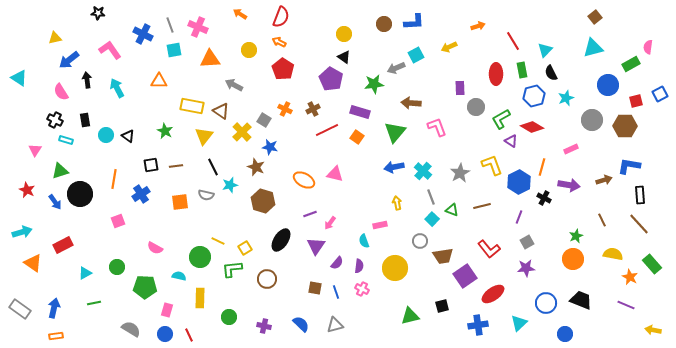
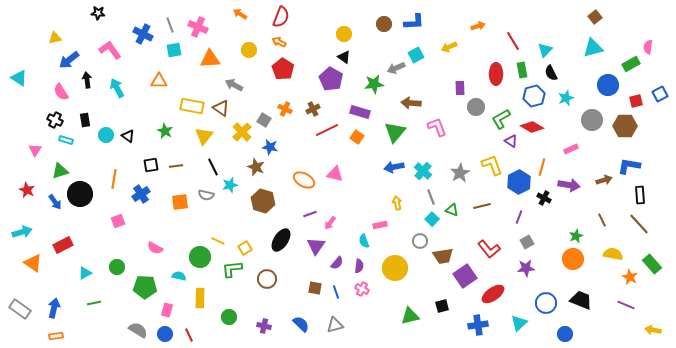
brown triangle at (221, 111): moved 3 px up
gray semicircle at (131, 329): moved 7 px right, 1 px down
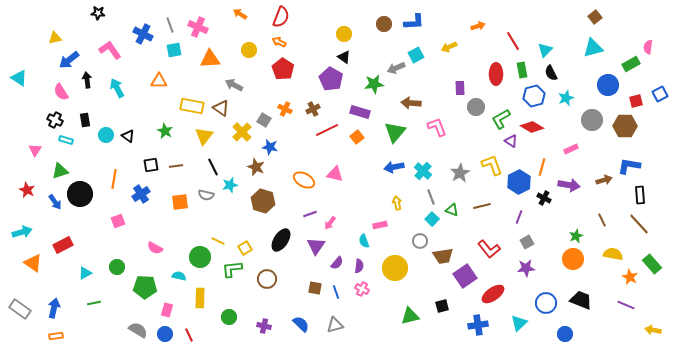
orange square at (357, 137): rotated 16 degrees clockwise
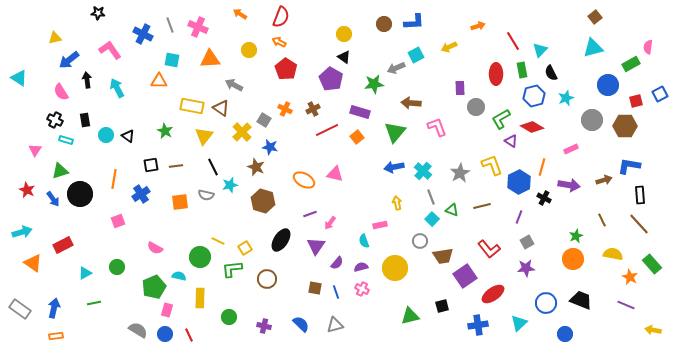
cyan square at (174, 50): moved 2 px left, 10 px down; rotated 21 degrees clockwise
cyan triangle at (545, 50): moved 5 px left
red pentagon at (283, 69): moved 3 px right
blue arrow at (55, 202): moved 2 px left, 3 px up
purple semicircle at (359, 266): moved 2 px right, 1 px down; rotated 112 degrees counterclockwise
green pentagon at (145, 287): moved 9 px right; rotated 25 degrees counterclockwise
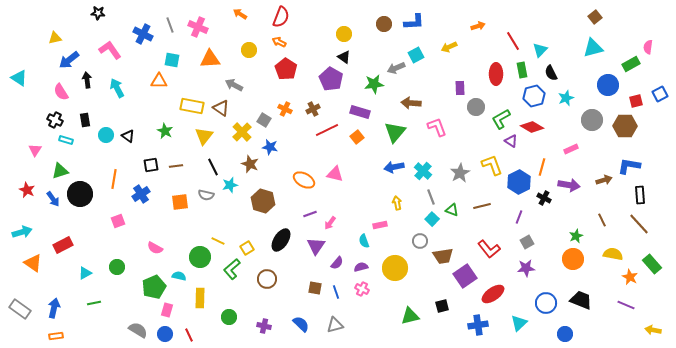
brown star at (256, 167): moved 6 px left, 3 px up
yellow square at (245, 248): moved 2 px right
green L-shape at (232, 269): rotated 35 degrees counterclockwise
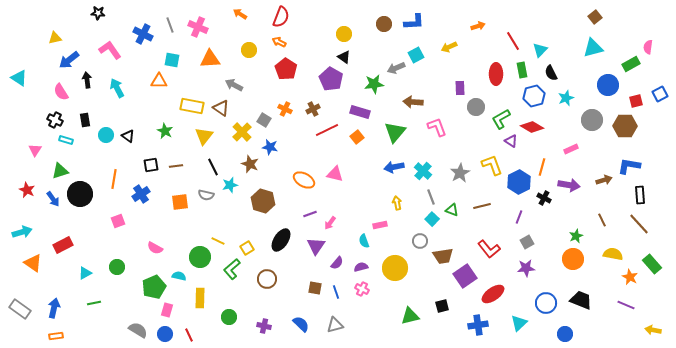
brown arrow at (411, 103): moved 2 px right, 1 px up
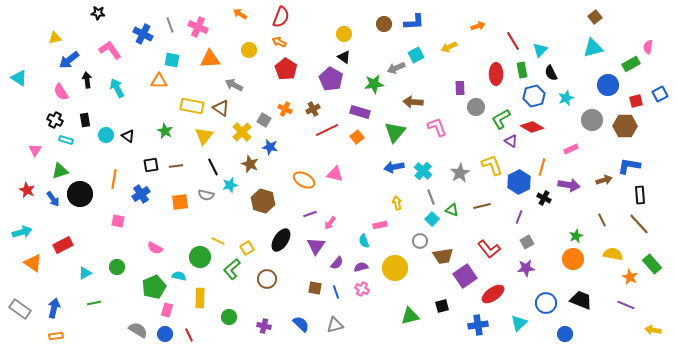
pink square at (118, 221): rotated 32 degrees clockwise
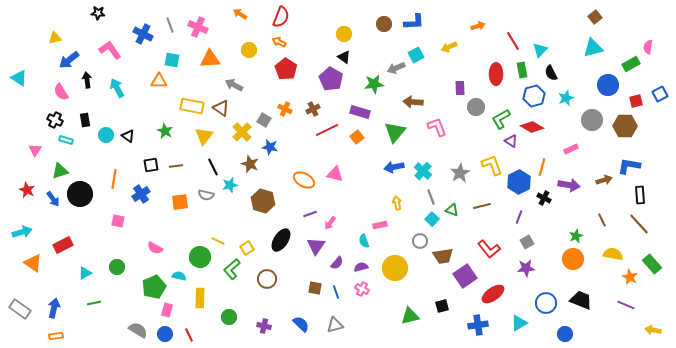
cyan triangle at (519, 323): rotated 12 degrees clockwise
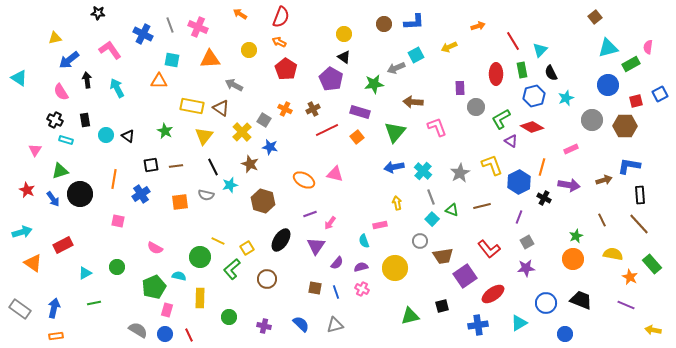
cyan triangle at (593, 48): moved 15 px right
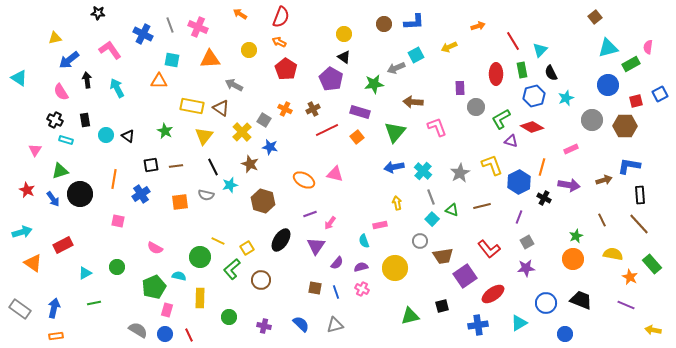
purple triangle at (511, 141): rotated 16 degrees counterclockwise
brown circle at (267, 279): moved 6 px left, 1 px down
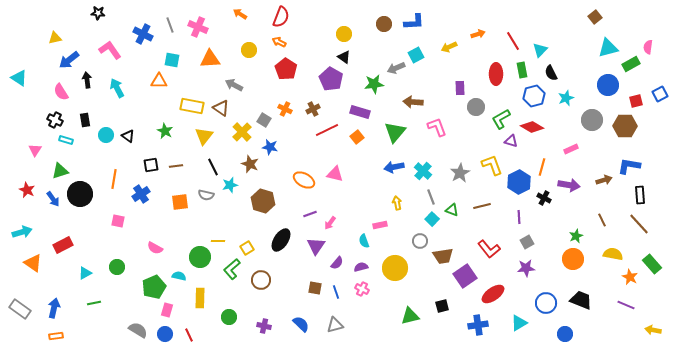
orange arrow at (478, 26): moved 8 px down
purple line at (519, 217): rotated 24 degrees counterclockwise
yellow line at (218, 241): rotated 24 degrees counterclockwise
